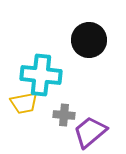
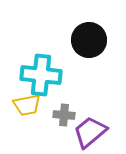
yellow trapezoid: moved 3 px right, 2 px down
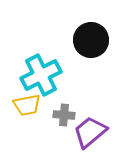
black circle: moved 2 px right
cyan cross: rotated 33 degrees counterclockwise
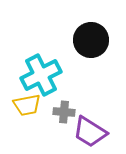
gray cross: moved 3 px up
purple trapezoid: rotated 108 degrees counterclockwise
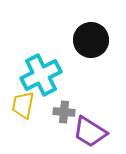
yellow trapezoid: moved 4 px left; rotated 112 degrees clockwise
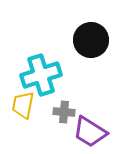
cyan cross: rotated 9 degrees clockwise
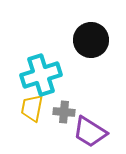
yellow trapezoid: moved 9 px right, 3 px down
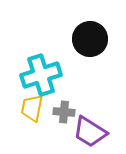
black circle: moved 1 px left, 1 px up
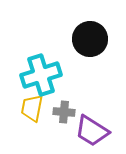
purple trapezoid: moved 2 px right, 1 px up
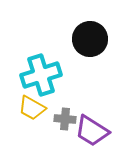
yellow trapezoid: rotated 72 degrees counterclockwise
gray cross: moved 1 px right, 7 px down
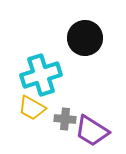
black circle: moved 5 px left, 1 px up
